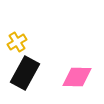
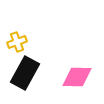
yellow cross: rotated 12 degrees clockwise
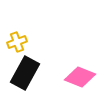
pink diamond: moved 3 px right; rotated 20 degrees clockwise
